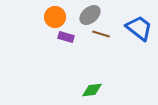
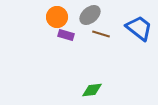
orange circle: moved 2 px right
purple rectangle: moved 2 px up
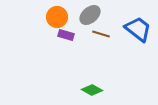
blue trapezoid: moved 1 px left, 1 px down
green diamond: rotated 35 degrees clockwise
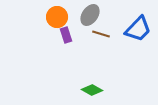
gray ellipse: rotated 15 degrees counterclockwise
blue trapezoid: rotated 96 degrees clockwise
purple rectangle: rotated 56 degrees clockwise
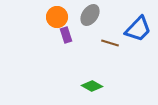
brown line: moved 9 px right, 9 px down
green diamond: moved 4 px up
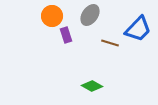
orange circle: moved 5 px left, 1 px up
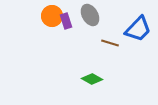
gray ellipse: rotated 65 degrees counterclockwise
purple rectangle: moved 14 px up
green diamond: moved 7 px up
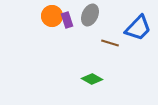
gray ellipse: rotated 55 degrees clockwise
purple rectangle: moved 1 px right, 1 px up
blue trapezoid: moved 1 px up
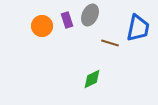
orange circle: moved 10 px left, 10 px down
blue trapezoid: rotated 32 degrees counterclockwise
green diamond: rotated 55 degrees counterclockwise
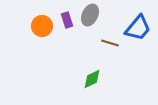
blue trapezoid: rotated 28 degrees clockwise
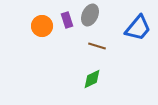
brown line: moved 13 px left, 3 px down
